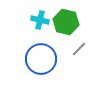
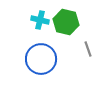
gray line: moved 9 px right; rotated 63 degrees counterclockwise
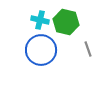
blue circle: moved 9 px up
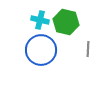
gray line: rotated 21 degrees clockwise
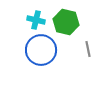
cyan cross: moved 4 px left
gray line: rotated 14 degrees counterclockwise
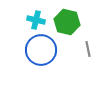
green hexagon: moved 1 px right
